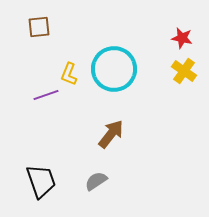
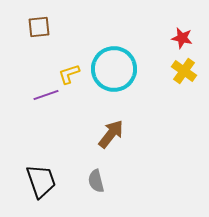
yellow L-shape: rotated 50 degrees clockwise
gray semicircle: rotated 70 degrees counterclockwise
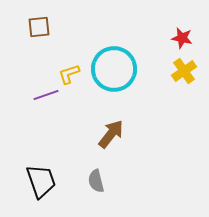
yellow cross: rotated 20 degrees clockwise
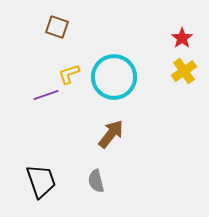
brown square: moved 18 px right; rotated 25 degrees clockwise
red star: rotated 25 degrees clockwise
cyan circle: moved 8 px down
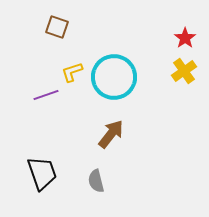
red star: moved 3 px right
yellow L-shape: moved 3 px right, 2 px up
black trapezoid: moved 1 px right, 8 px up
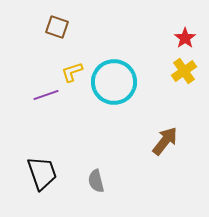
cyan circle: moved 5 px down
brown arrow: moved 54 px right, 7 px down
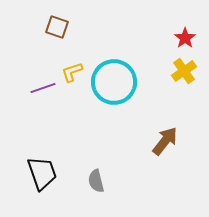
purple line: moved 3 px left, 7 px up
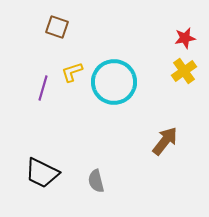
red star: rotated 25 degrees clockwise
purple line: rotated 55 degrees counterclockwise
black trapezoid: rotated 135 degrees clockwise
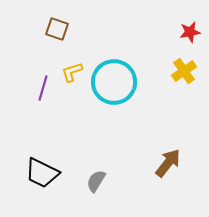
brown square: moved 2 px down
red star: moved 5 px right, 6 px up
brown arrow: moved 3 px right, 22 px down
gray semicircle: rotated 45 degrees clockwise
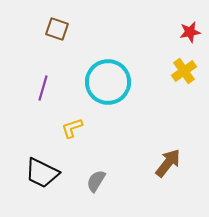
yellow L-shape: moved 56 px down
cyan circle: moved 6 px left
